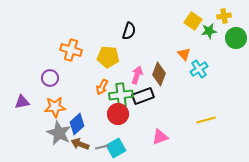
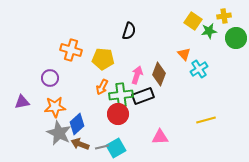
yellow pentagon: moved 5 px left, 2 px down
pink triangle: rotated 18 degrees clockwise
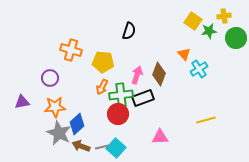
yellow pentagon: moved 3 px down
black rectangle: moved 2 px down
brown arrow: moved 1 px right, 2 px down
cyan square: rotated 18 degrees counterclockwise
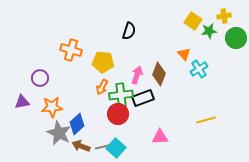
purple circle: moved 10 px left
orange star: moved 3 px left
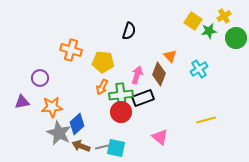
yellow cross: rotated 24 degrees counterclockwise
orange triangle: moved 14 px left, 2 px down
red circle: moved 3 px right, 2 px up
pink triangle: rotated 42 degrees clockwise
cyan square: rotated 30 degrees counterclockwise
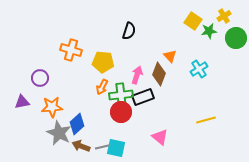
black rectangle: moved 1 px up
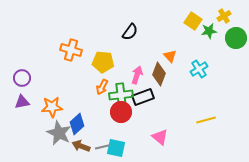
black semicircle: moved 1 px right, 1 px down; rotated 18 degrees clockwise
purple circle: moved 18 px left
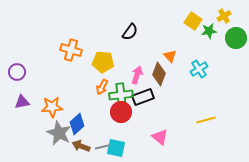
purple circle: moved 5 px left, 6 px up
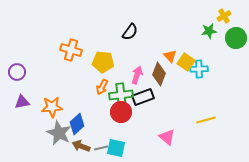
yellow square: moved 7 px left, 41 px down
cyan cross: rotated 30 degrees clockwise
pink triangle: moved 7 px right
gray line: moved 1 px left, 1 px down
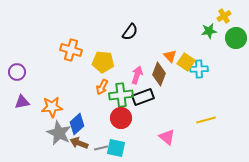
red circle: moved 6 px down
brown arrow: moved 2 px left, 3 px up
